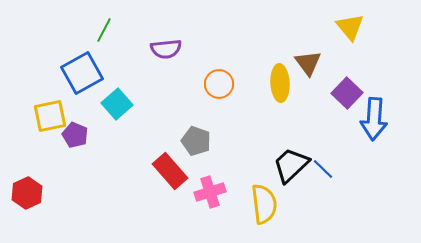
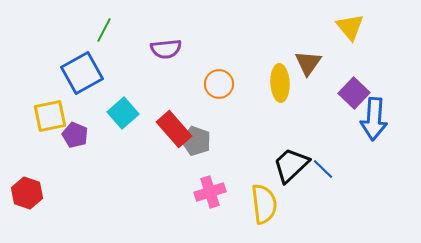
brown triangle: rotated 12 degrees clockwise
purple square: moved 7 px right
cyan square: moved 6 px right, 9 px down
red rectangle: moved 4 px right, 42 px up
red hexagon: rotated 16 degrees counterclockwise
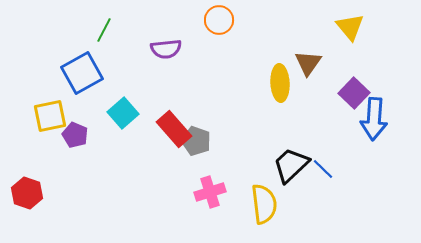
orange circle: moved 64 px up
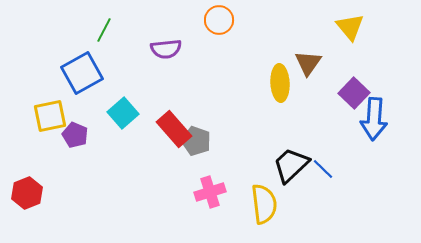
red hexagon: rotated 20 degrees clockwise
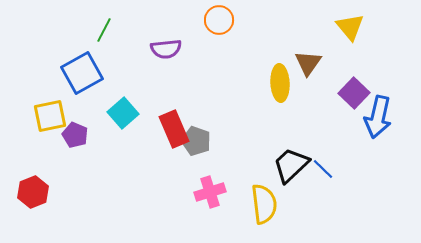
blue arrow: moved 4 px right, 2 px up; rotated 9 degrees clockwise
red rectangle: rotated 18 degrees clockwise
red hexagon: moved 6 px right, 1 px up
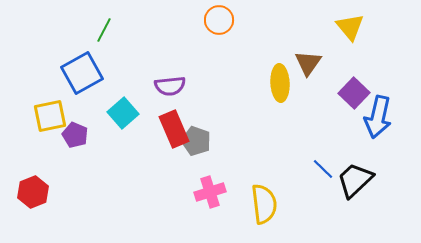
purple semicircle: moved 4 px right, 37 px down
black trapezoid: moved 64 px right, 15 px down
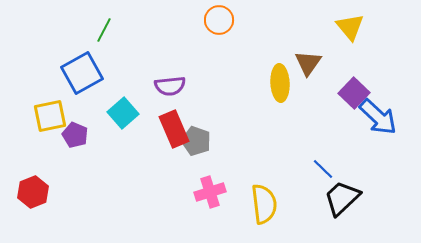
blue arrow: rotated 60 degrees counterclockwise
black trapezoid: moved 13 px left, 18 px down
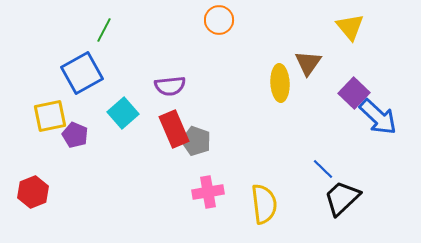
pink cross: moved 2 px left; rotated 8 degrees clockwise
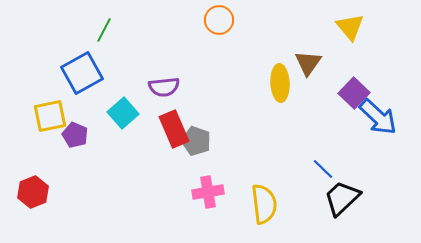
purple semicircle: moved 6 px left, 1 px down
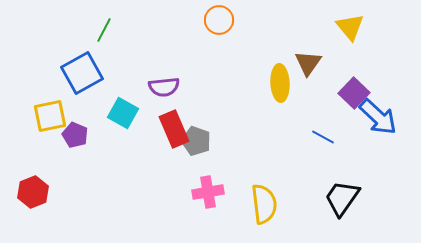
cyan square: rotated 20 degrees counterclockwise
blue line: moved 32 px up; rotated 15 degrees counterclockwise
black trapezoid: rotated 12 degrees counterclockwise
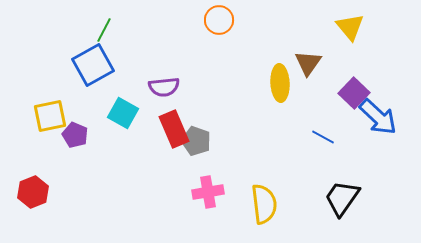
blue square: moved 11 px right, 8 px up
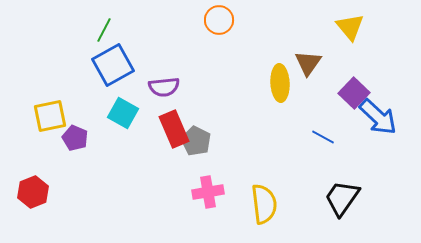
blue square: moved 20 px right
purple pentagon: moved 3 px down
gray pentagon: rotated 8 degrees clockwise
